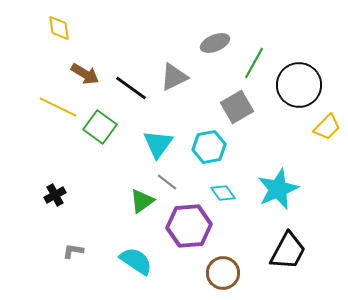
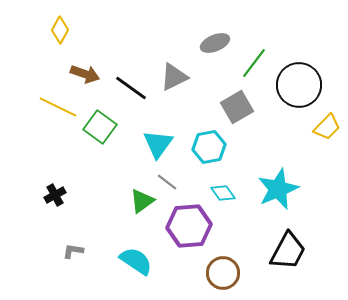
yellow diamond: moved 1 px right, 2 px down; rotated 36 degrees clockwise
green line: rotated 8 degrees clockwise
brown arrow: rotated 12 degrees counterclockwise
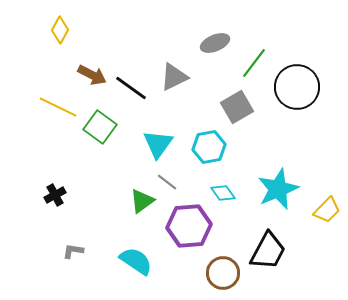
brown arrow: moved 7 px right, 1 px down; rotated 8 degrees clockwise
black circle: moved 2 px left, 2 px down
yellow trapezoid: moved 83 px down
black trapezoid: moved 20 px left
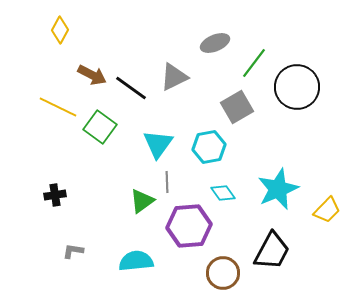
gray line: rotated 50 degrees clockwise
black cross: rotated 20 degrees clockwise
black trapezoid: moved 4 px right
cyan semicircle: rotated 40 degrees counterclockwise
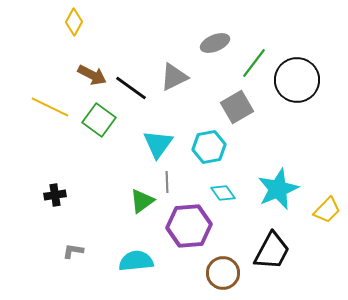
yellow diamond: moved 14 px right, 8 px up
black circle: moved 7 px up
yellow line: moved 8 px left
green square: moved 1 px left, 7 px up
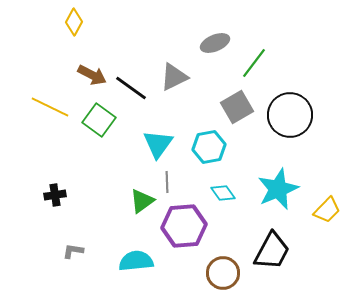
black circle: moved 7 px left, 35 px down
purple hexagon: moved 5 px left
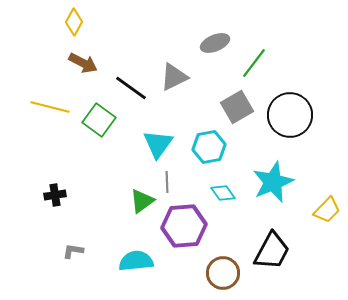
brown arrow: moved 9 px left, 12 px up
yellow line: rotated 12 degrees counterclockwise
cyan star: moved 5 px left, 7 px up
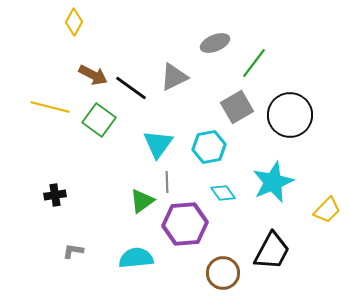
brown arrow: moved 10 px right, 12 px down
purple hexagon: moved 1 px right, 2 px up
cyan semicircle: moved 3 px up
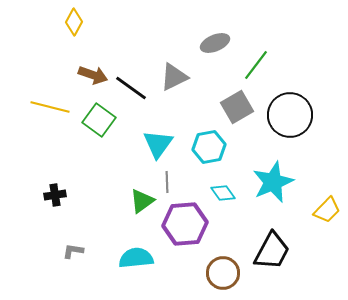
green line: moved 2 px right, 2 px down
brown arrow: rotated 8 degrees counterclockwise
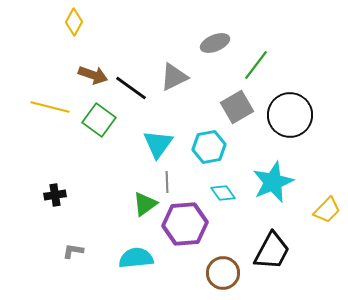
green triangle: moved 3 px right, 3 px down
